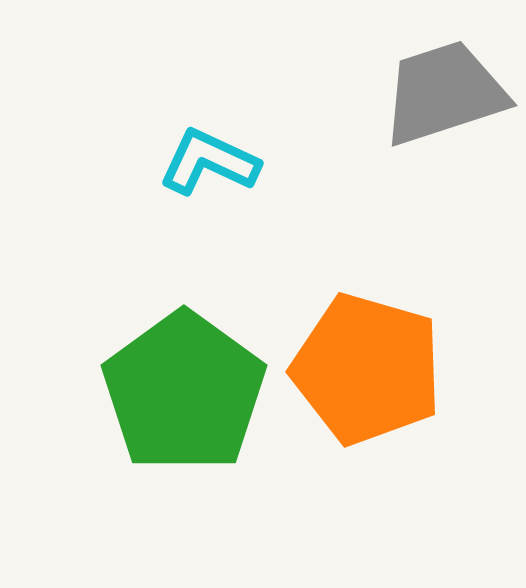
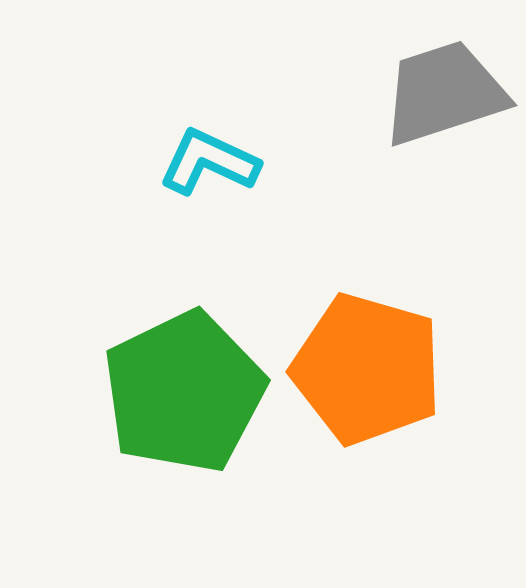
green pentagon: rotated 10 degrees clockwise
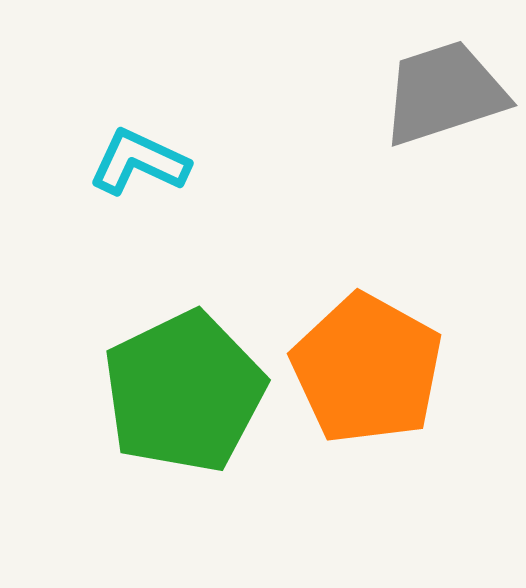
cyan L-shape: moved 70 px left
orange pentagon: rotated 13 degrees clockwise
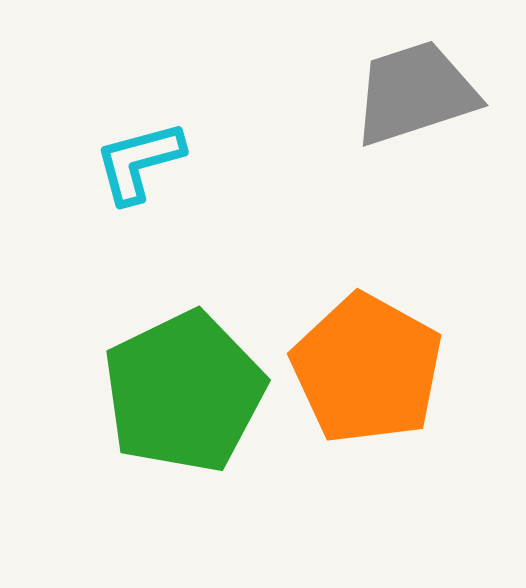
gray trapezoid: moved 29 px left
cyan L-shape: rotated 40 degrees counterclockwise
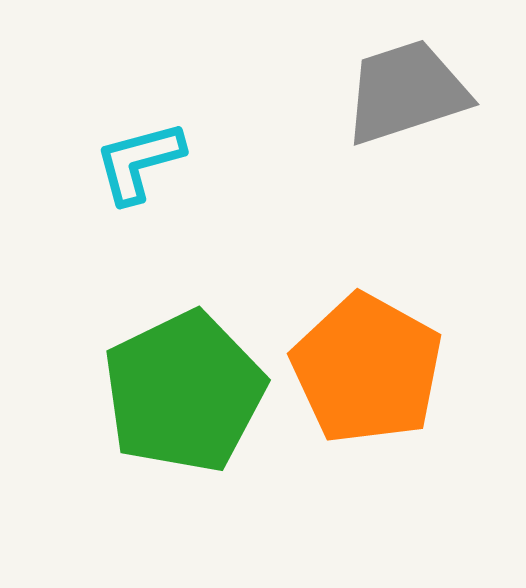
gray trapezoid: moved 9 px left, 1 px up
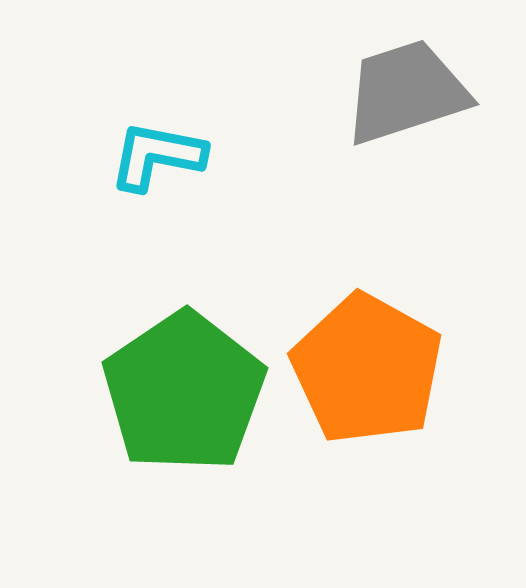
cyan L-shape: moved 18 px right, 6 px up; rotated 26 degrees clockwise
green pentagon: rotated 8 degrees counterclockwise
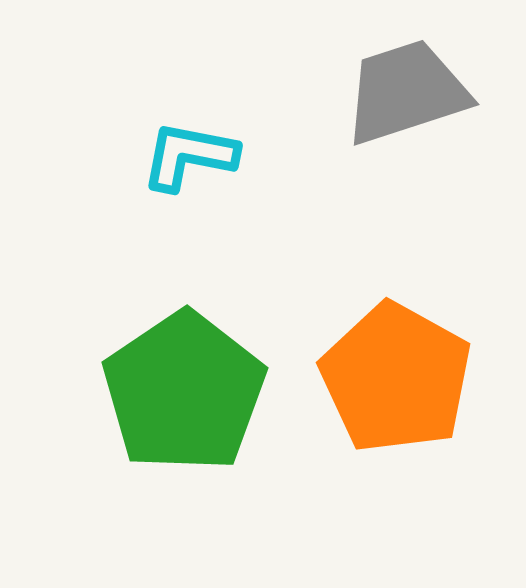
cyan L-shape: moved 32 px right
orange pentagon: moved 29 px right, 9 px down
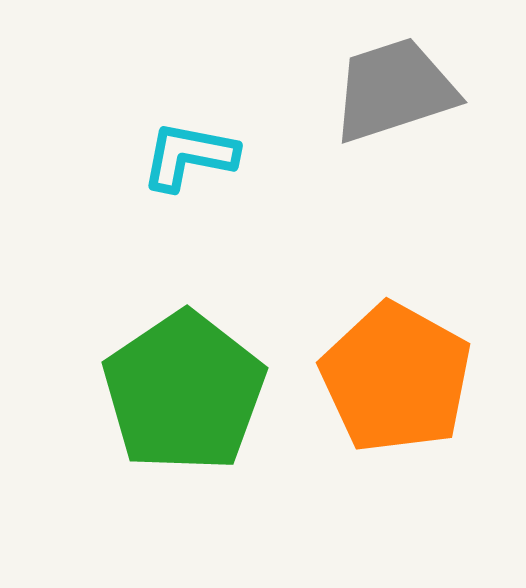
gray trapezoid: moved 12 px left, 2 px up
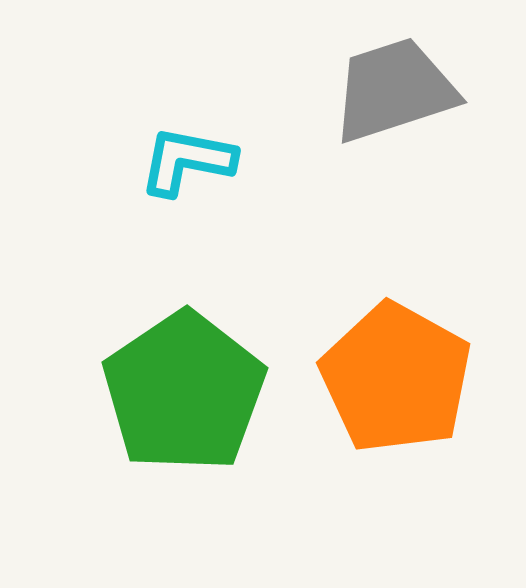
cyan L-shape: moved 2 px left, 5 px down
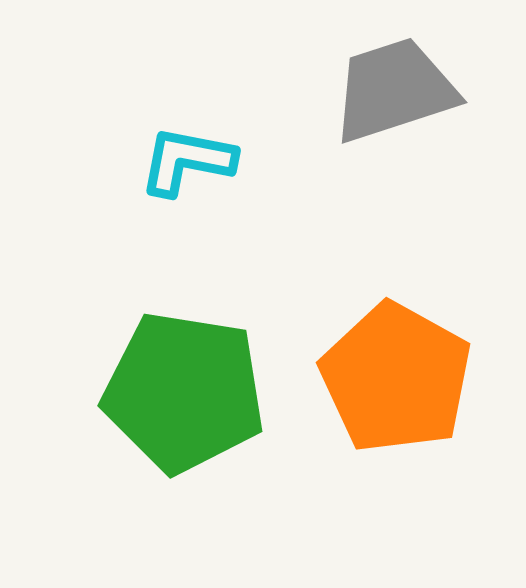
green pentagon: rotated 29 degrees counterclockwise
